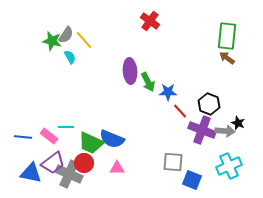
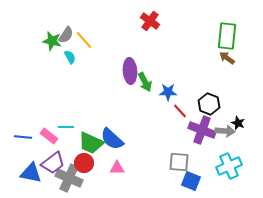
green arrow: moved 3 px left
blue semicircle: rotated 20 degrees clockwise
gray square: moved 6 px right
gray cross: moved 4 px down
blue square: moved 1 px left, 1 px down
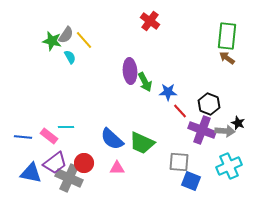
green trapezoid: moved 51 px right
purple trapezoid: moved 2 px right
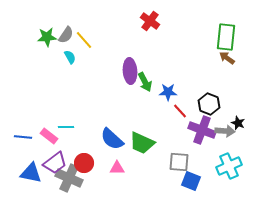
green rectangle: moved 1 px left, 1 px down
green star: moved 5 px left, 4 px up; rotated 18 degrees counterclockwise
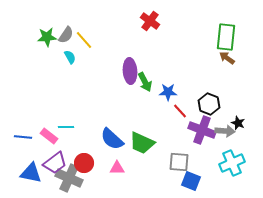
cyan cross: moved 3 px right, 3 px up
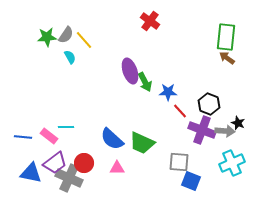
purple ellipse: rotated 15 degrees counterclockwise
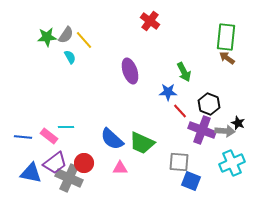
green arrow: moved 39 px right, 10 px up
pink triangle: moved 3 px right
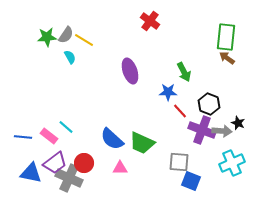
yellow line: rotated 18 degrees counterclockwise
cyan line: rotated 42 degrees clockwise
gray arrow: moved 3 px left
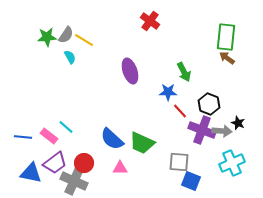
gray cross: moved 5 px right, 3 px down
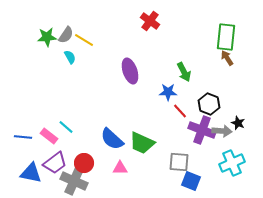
brown arrow: rotated 21 degrees clockwise
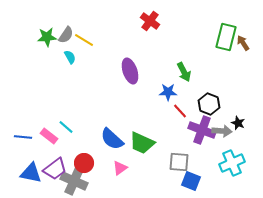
green rectangle: rotated 8 degrees clockwise
brown arrow: moved 16 px right, 15 px up
purple trapezoid: moved 6 px down
pink triangle: rotated 35 degrees counterclockwise
